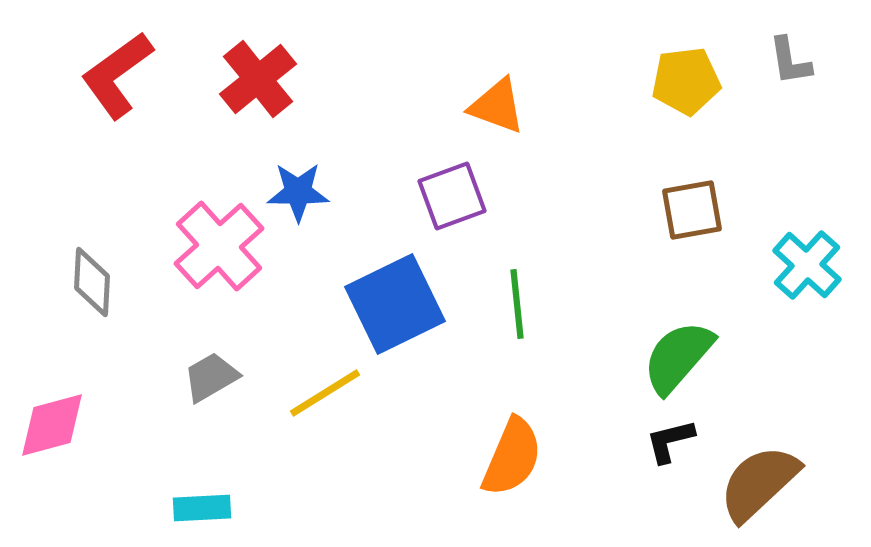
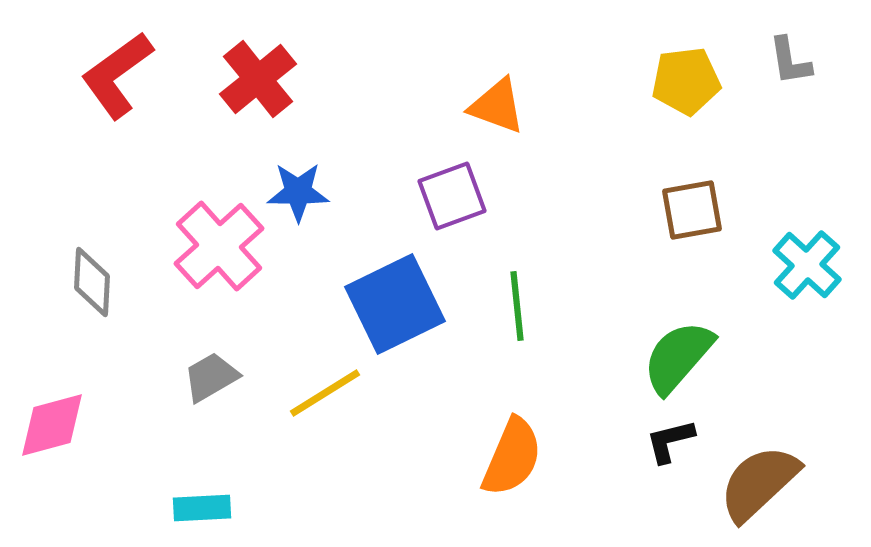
green line: moved 2 px down
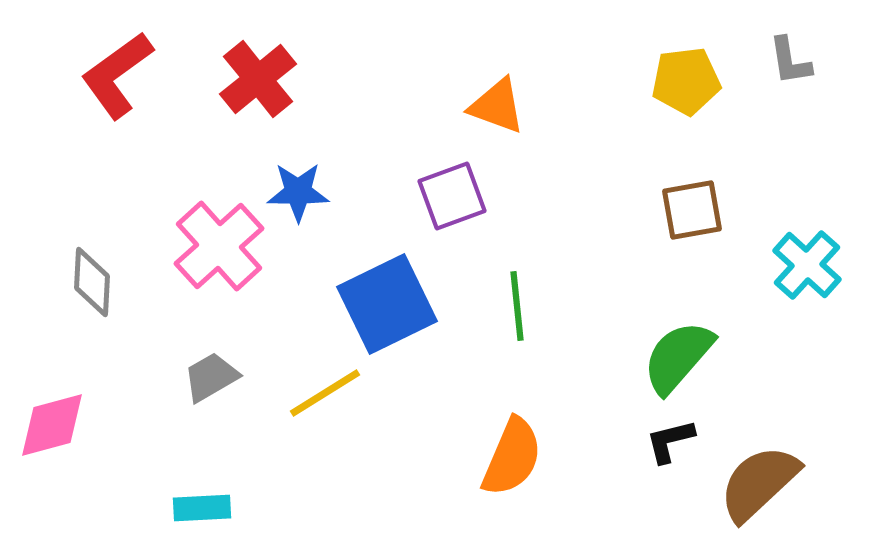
blue square: moved 8 px left
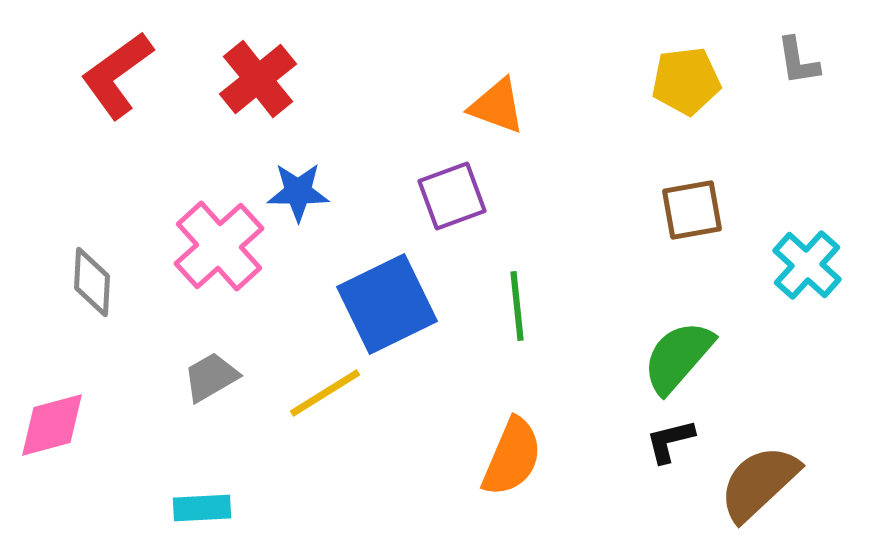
gray L-shape: moved 8 px right
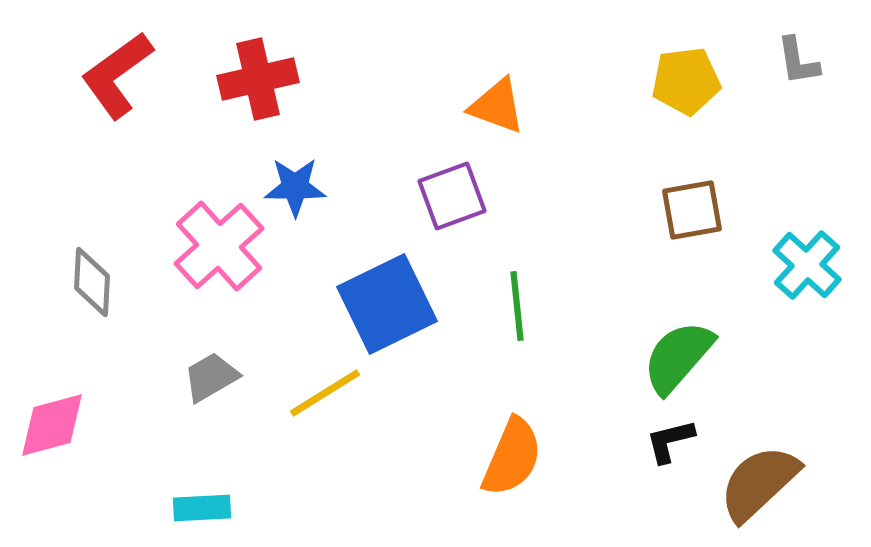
red cross: rotated 26 degrees clockwise
blue star: moved 3 px left, 5 px up
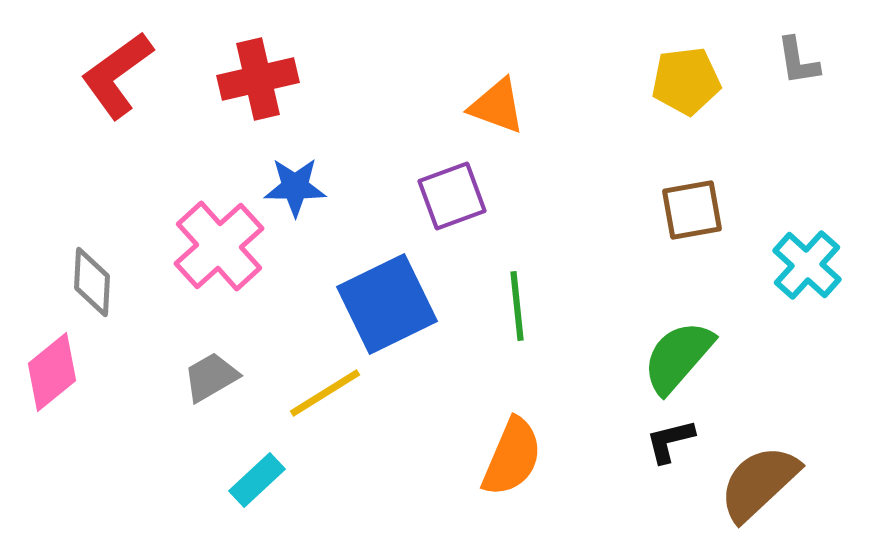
pink diamond: moved 53 px up; rotated 24 degrees counterclockwise
cyan rectangle: moved 55 px right, 28 px up; rotated 40 degrees counterclockwise
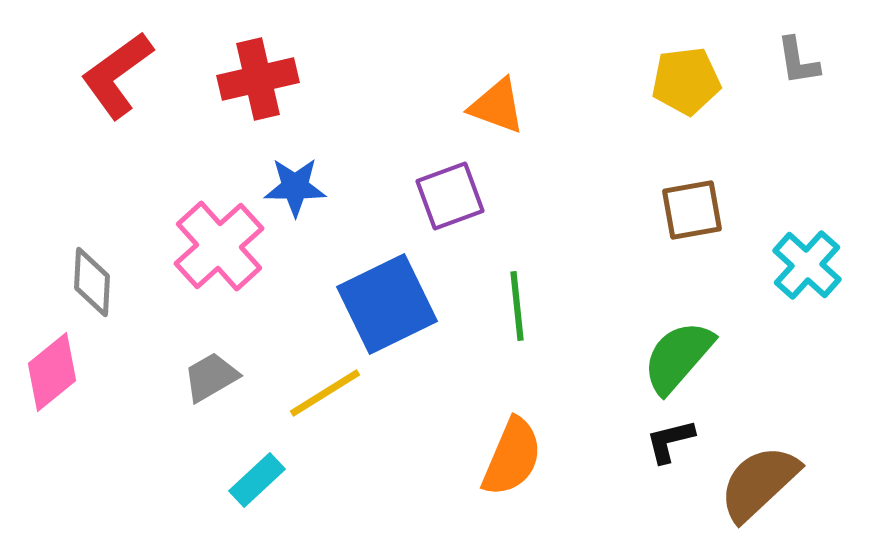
purple square: moved 2 px left
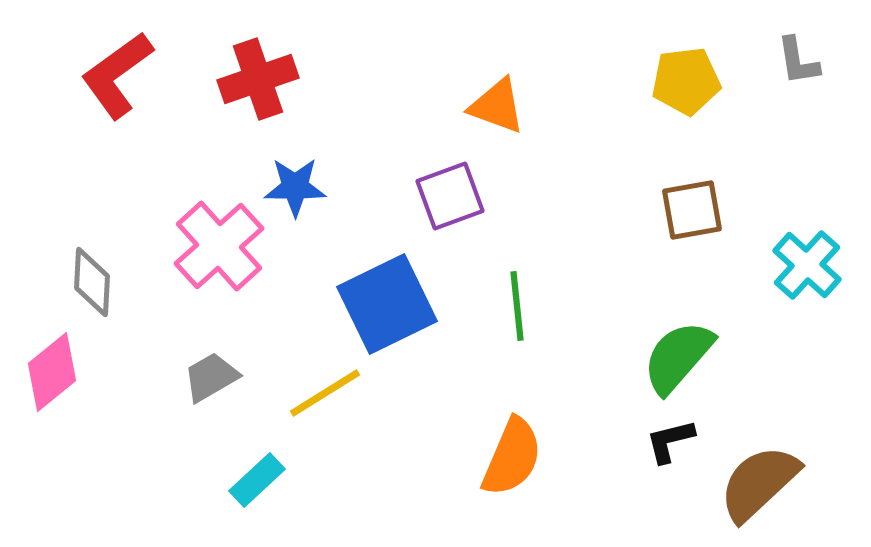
red cross: rotated 6 degrees counterclockwise
